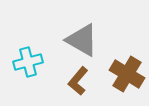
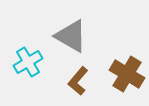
gray triangle: moved 11 px left, 4 px up
cyan cross: rotated 16 degrees counterclockwise
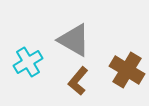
gray triangle: moved 3 px right, 4 px down
brown cross: moved 4 px up
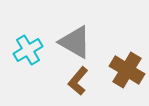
gray triangle: moved 1 px right, 2 px down
cyan cross: moved 12 px up
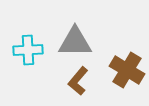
gray triangle: rotated 30 degrees counterclockwise
cyan cross: rotated 28 degrees clockwise
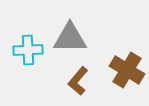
gray triangle: moved 5 px left, 4 px up
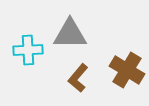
gray triangle: moved 4 px up
brown L-shape: moved 3 px up
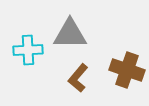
brown cross: rotated 12 degrees counterclockwise
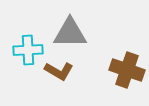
gray triangle: moved 1 px up
brown L-shape: moved 19 px left, 7 px up; rotated 100 degrees counterclockwise
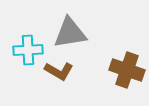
gray triangle: rotated 9 degrees counterclockwise
